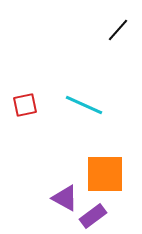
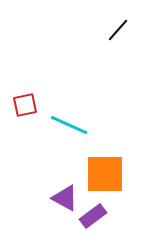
cyan line: moved 15 px left, 20 px down
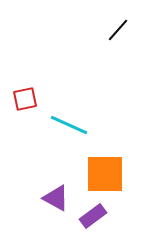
red square: moved 6 px up
purple triangle: moved 9 px left
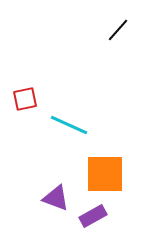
purple triangle: rotated 8 degrees counterclockwise
purple rectangle: rotated 8 degrees clockwise
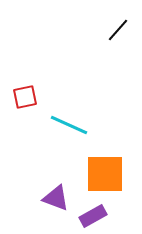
red square: moved 2 px up
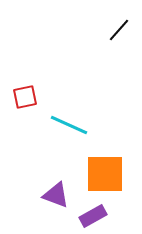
black line: moved 1 px right
purple triangle: moved 3 px up
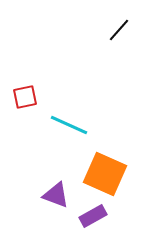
orange square: rotated 24 degrees clockwise
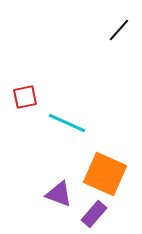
cyan line: moved 2 px left, 2 px up
purple triangle: moved 3 px right, 1 px up
purple rectangle: moved 1 px right, 2 px up; rotated 20 degrees counterclockwise
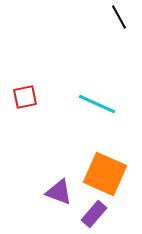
black line: moved 13 px up; rotated 70 degrees counterclockwise
cyan line: moved 30 px right, 19 px up
purple triangle: moved 2 px up
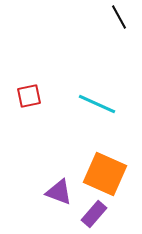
red square: moved 4 px right, 1 px up
